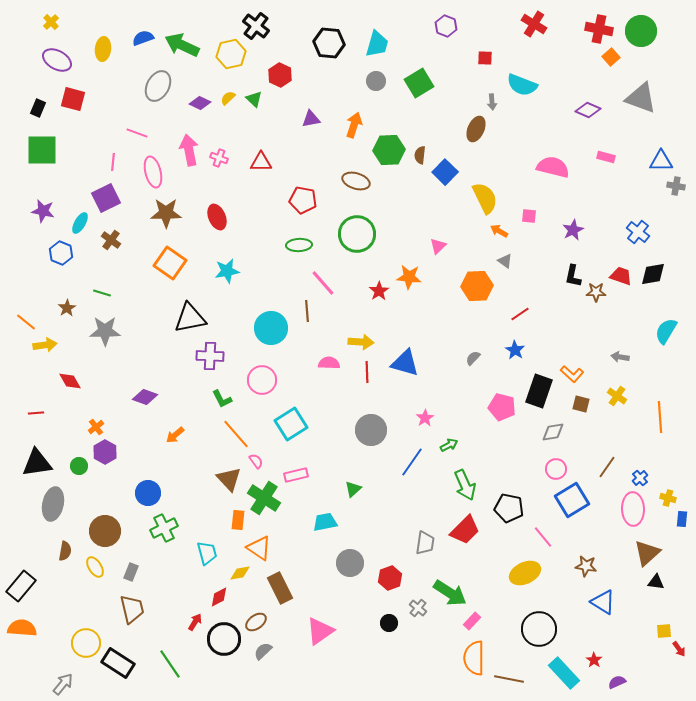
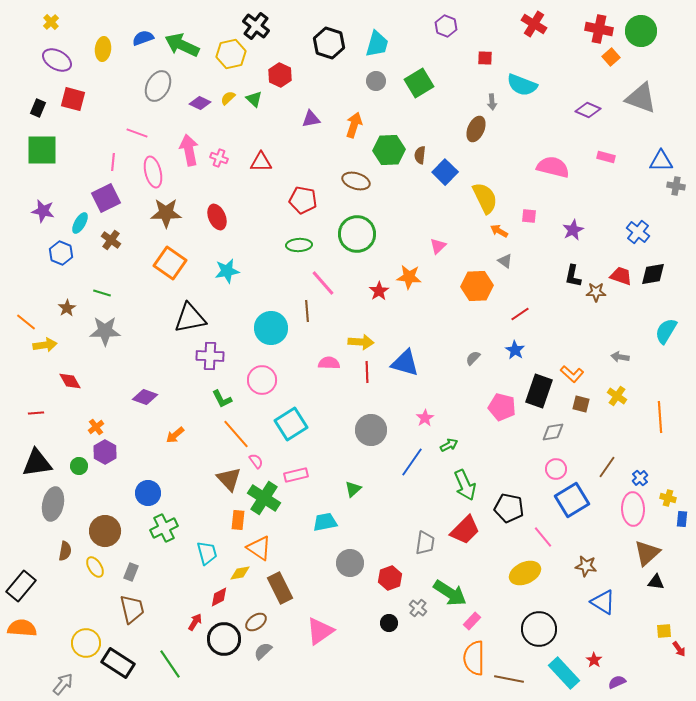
black hexagon at (329, 43): rotated 12 degrees clockwise
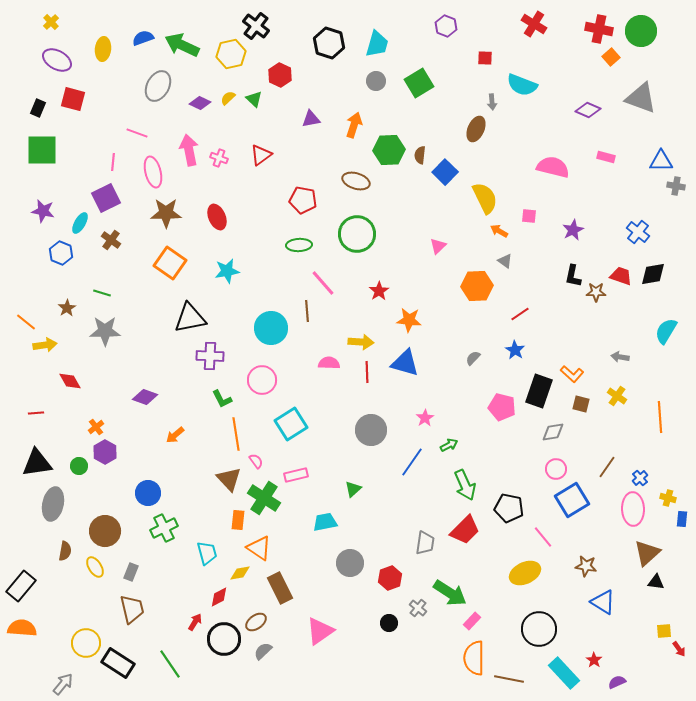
red triangle at (261, 162): moved 7 px up; rotated 35 degrees counterclockwise
orange star at (409, 277): moved 43 px down
orange line at (236, 434): rotated 32 degrees clockwise
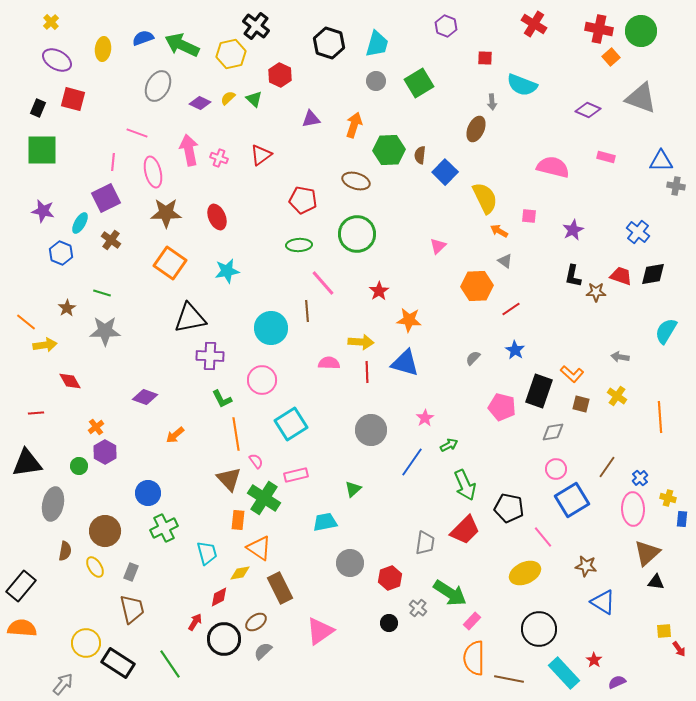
red line at (520, 314): moved 9 px left, 5 px up
black triangle at (37, 463): moved 10 px left
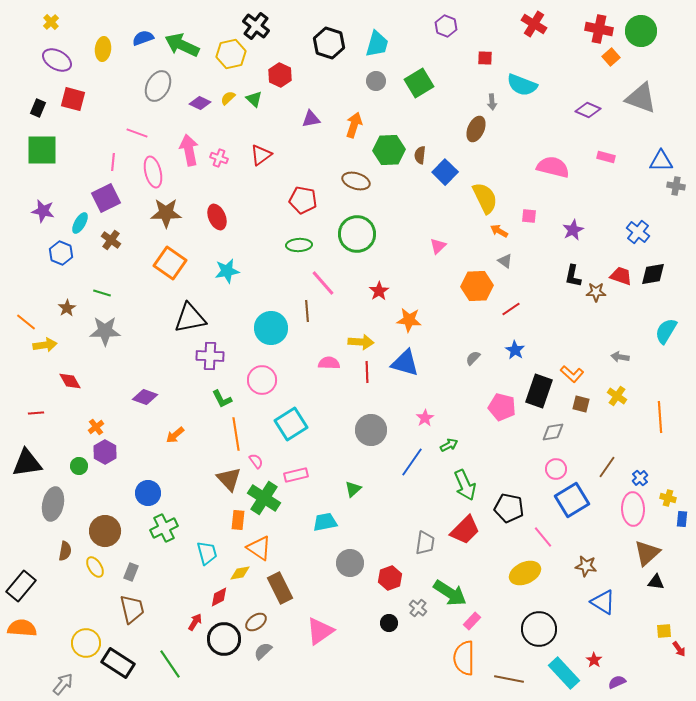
orange semicircle at (474, 658): moved 10 px left
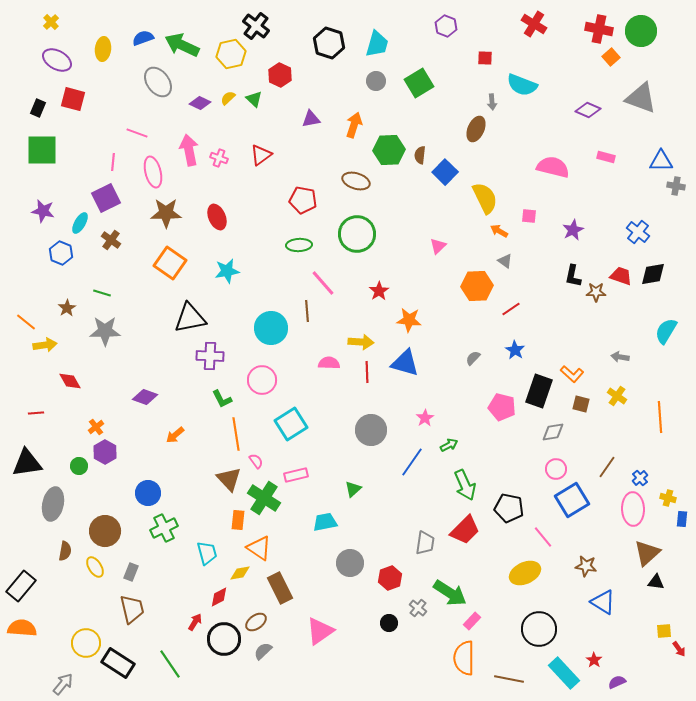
gray ellipse at (158, 86): moved 4 px up; rotated 64 degrees counterclockwise
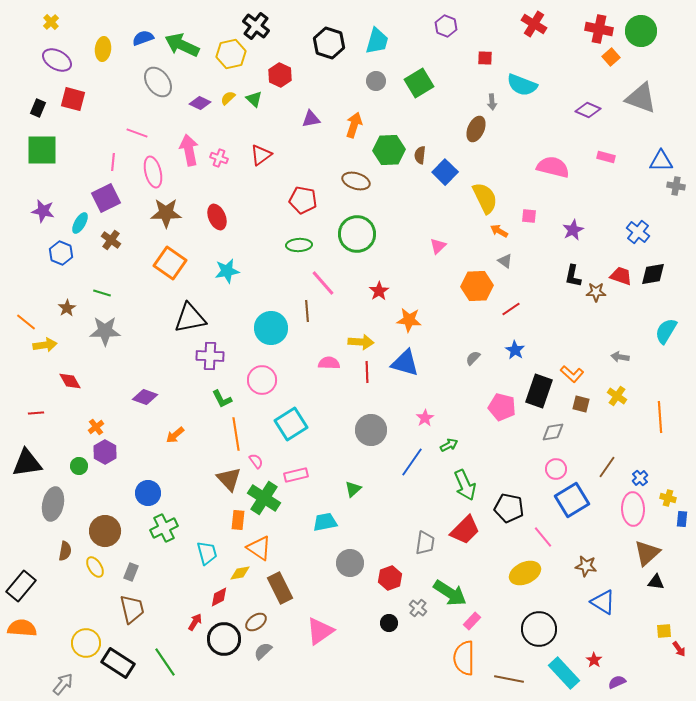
cyan trapezoid at (377, 44): moved 3 px up
green line at (170, 664): moved 5 px left, 2 px up
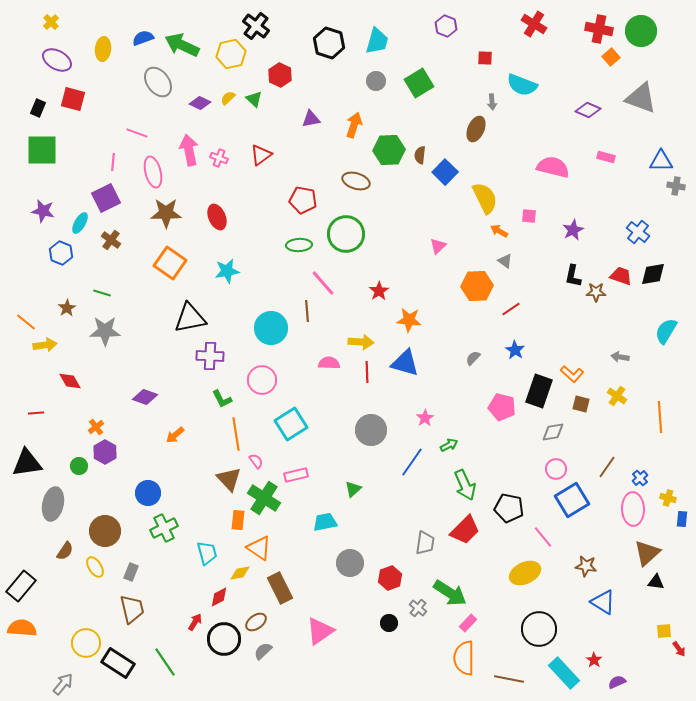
green circle at (357, 234): moved 11 px left
brown semicircle at (65, 551): rotated 24 degrees clockwise
pink rectangle at (472, 621): moved 4 px left, 2 px down
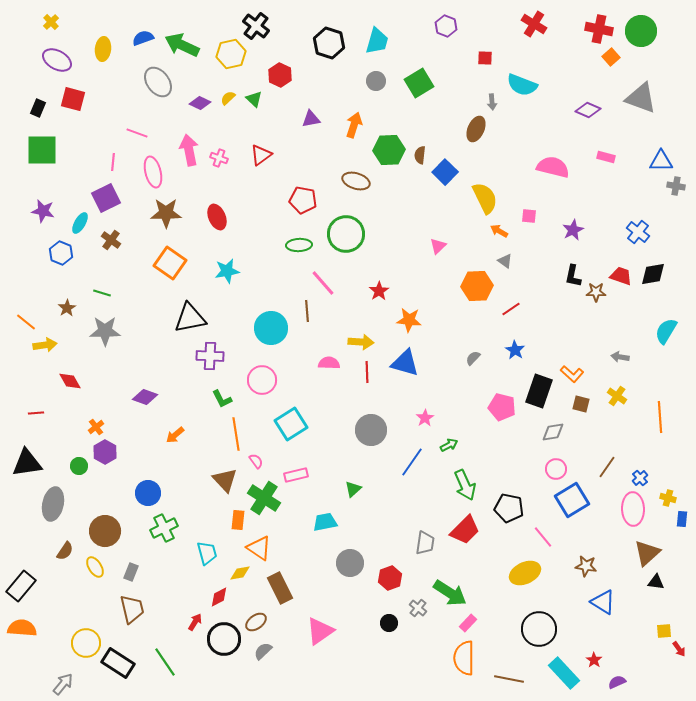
brown triangle at (229, 479): moved 4 px left, 1 px down
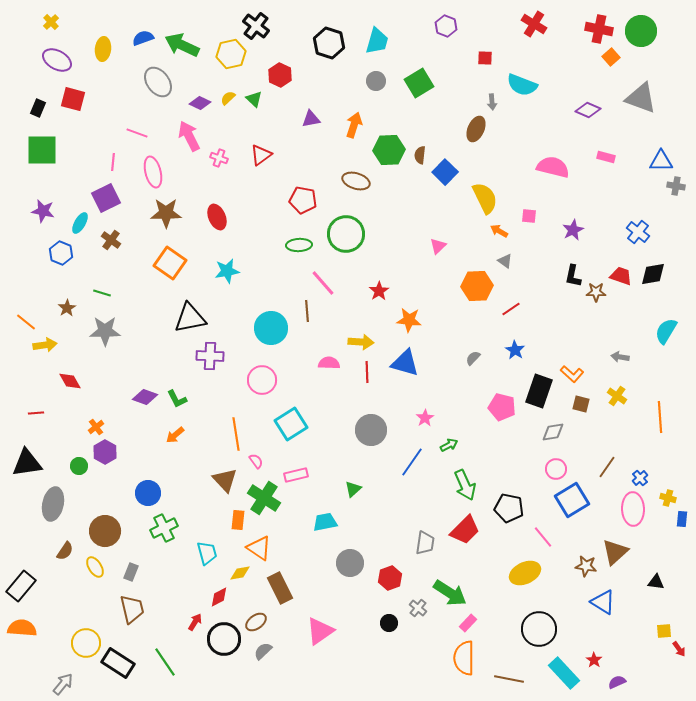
pink arrow at (189, 150): moved 14 px up; rotated 16 degrees counterclockwise
green L-shape at (222, 399): moved 45 px left
brown triangle at (647, 553): moved 32 px left, 1 px up
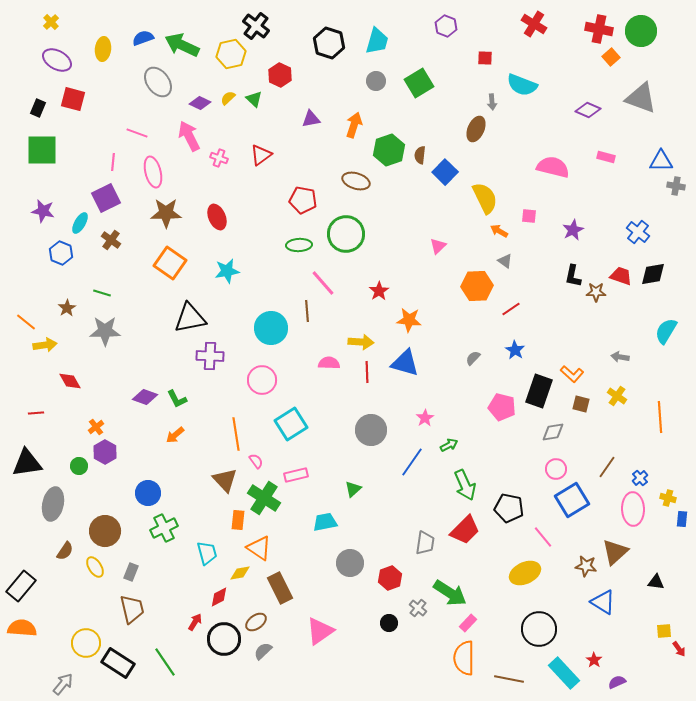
green hexagon at (389, 150): rotated 16 degrees counterclockwise
